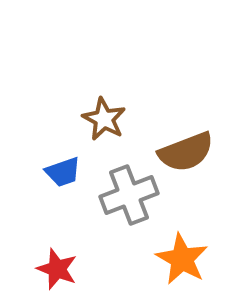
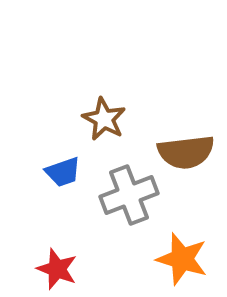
brown semicircle: rotated 14 degrees clockwise
orange star: rotated 12 degrees counterclockwise
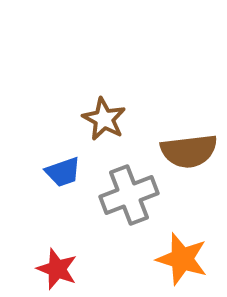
brown semicircle: moved 3 px right, 1 px up
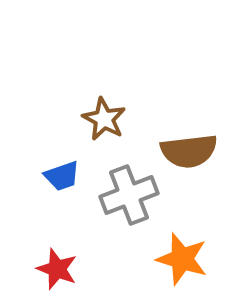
blue trapezoid: moved 1 px left, 4 px down
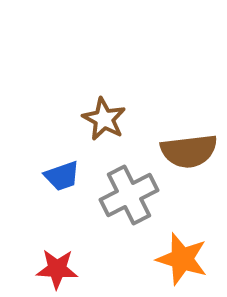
gray cross: rotated 6 degrees counterclockwise
red star: rotated 18 degrees counterclockwise
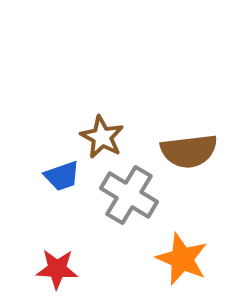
brown star: moved 2 px left, 18 px down
gray cross: rotated 32 degrees counterclockwise
orange star: rotated 6 degrees clockwise
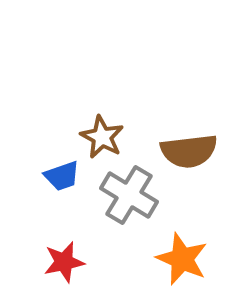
red star: moved 7 px right, 7 px up; rotated 15 degrees counterclockwise
